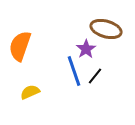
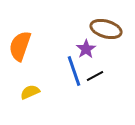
black line: rotated 24 degrees clockwise
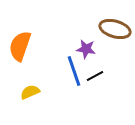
brown ellipse: moved 9 px right
purple star: rotated 30 degrees counterclockwise
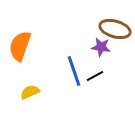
purple star: moved 15 px right, 2 px up
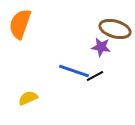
orange semicircle: moved 22 px up
blue line: rotated 52 degrees counterclockwise
yellow semicircle: moved 2 px left, 6 px down
